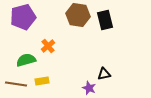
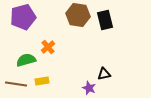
orange cross: moved 1 px down
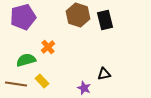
brown hexagon: rotated 10 degrees clockwise
yellow rectangle: rotated 56 degrees clockwise
purple star: moved 5 px left
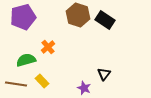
black rectangle: rotated 42 degrees counterclockwise
black triangle: rotated 40 degrees counterclockwise
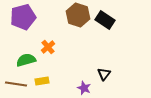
yellow rectangle: rotated 56 degrees counterclockwise
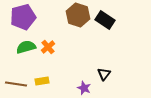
green semicircle: moved 13 px up
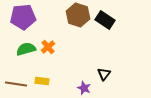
purple pentagon: rotated 10 degrees clockwise
green semicircle: moved 2 px down
yellow rectangle: rotated 16 degrees clockwise
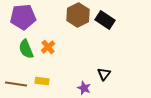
brown hexagon: rotated 15 degrees clockwise
green semicircle: rotated 96 degrees counterclockwise
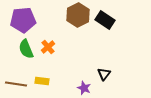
purple pentagon: moved 3 px down
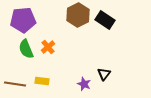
brown line: moved 1 px left
purple star: moved 4 px up
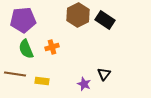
orange cross: moved 4 px right; rotated 24 degrees clockwise
brown line: moved 10 px up
